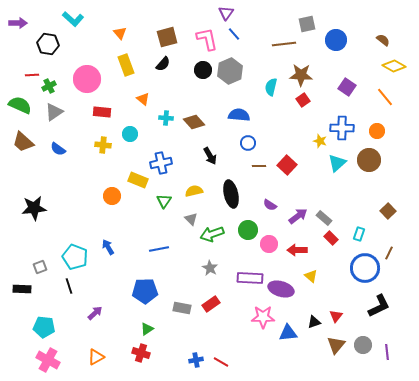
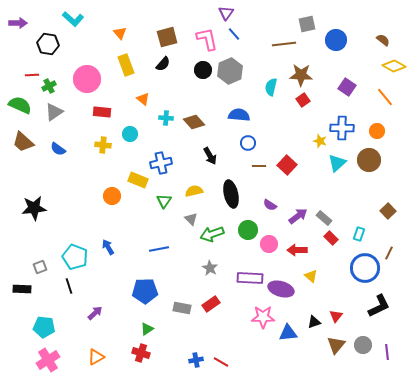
pink cross at (48, 360): rotated 30 degrees clockwise
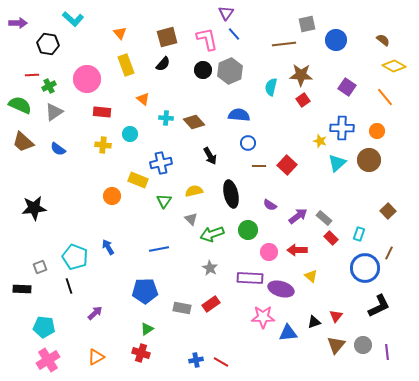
pink circle at (269, 244): moved 8 px down
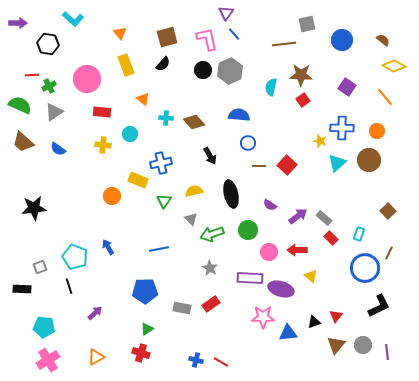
blue circle at (336, 40): moved 6 px right
blue cross at (196, 360): rotated 24 degrees clockwise
